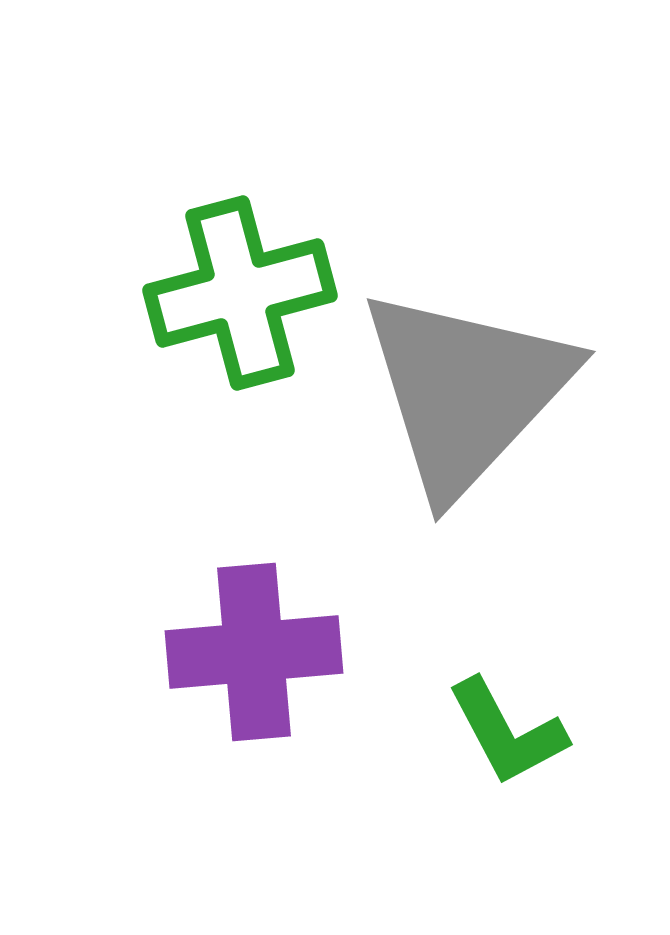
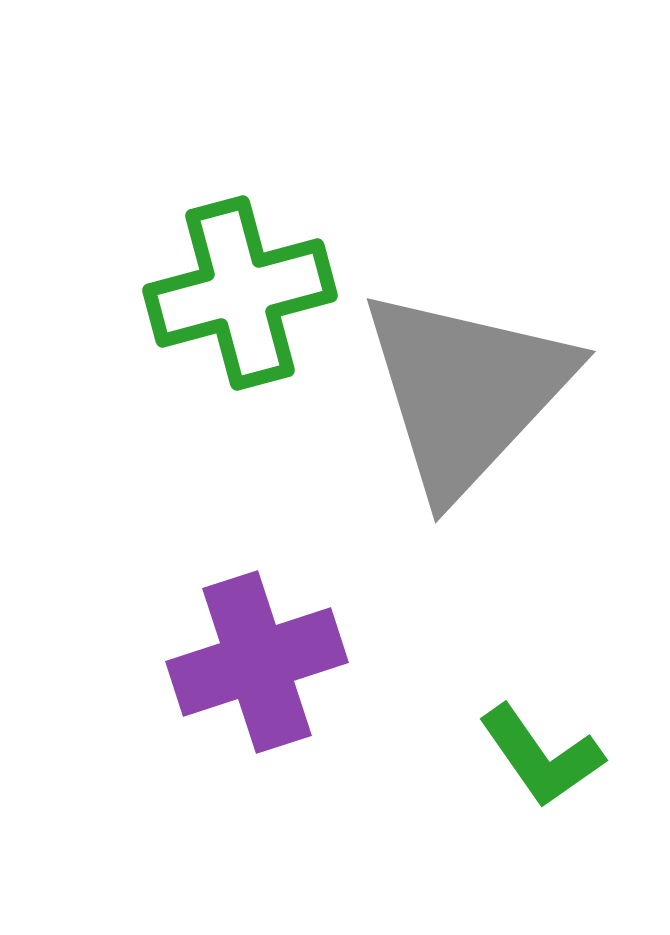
purple cross: moved 3 px right, 10 px down; rotated 13 degrees counterclockwise
green L-shape: moved 34 px right, 24 px down; rotated 7 degrees counterclockwise
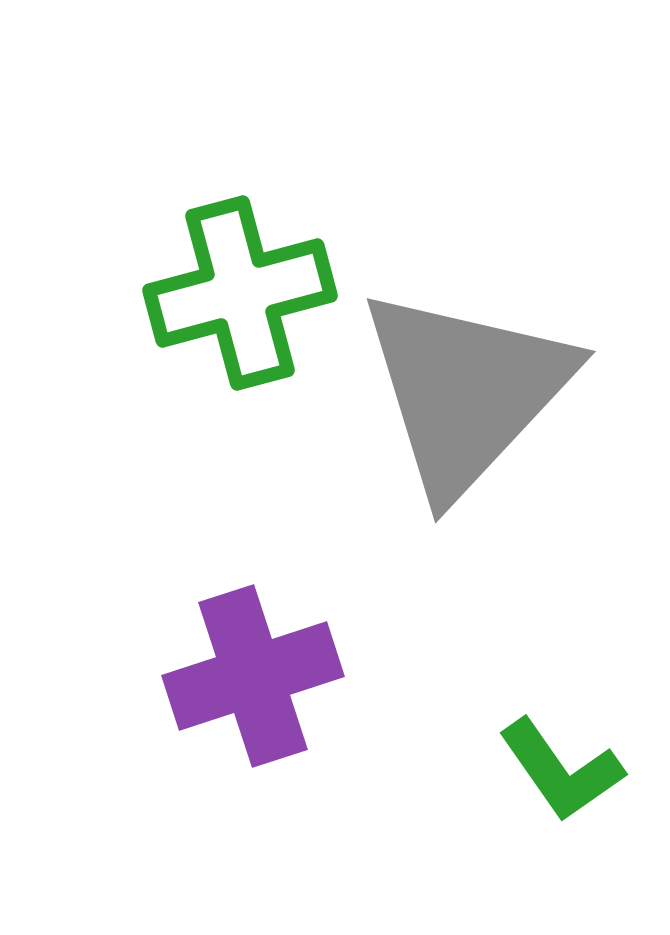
purple cross: moved 4 px left, 14 px down
green L-shape: moved 20 px right, 14 px down
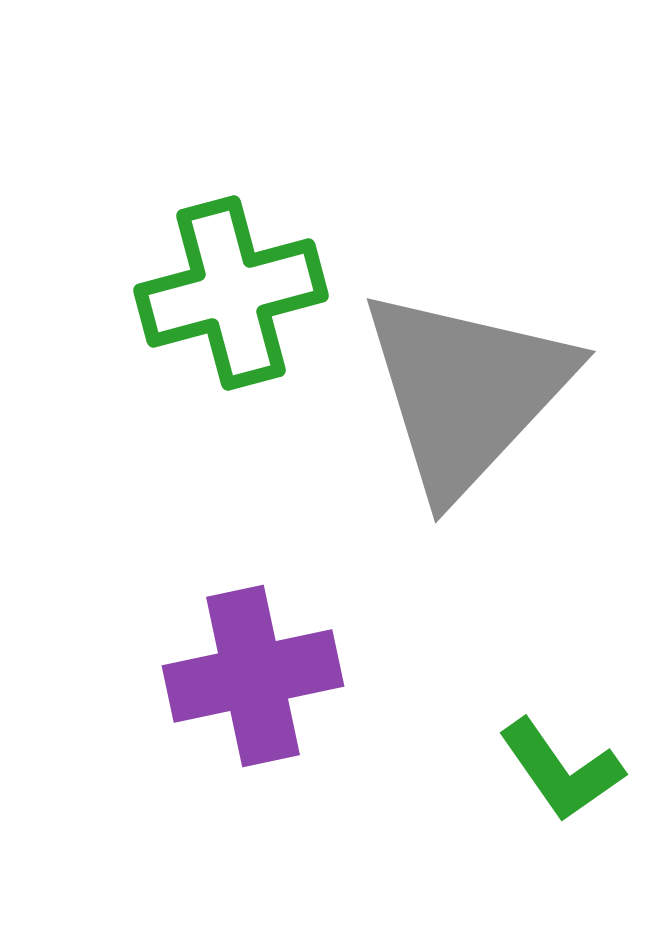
green cross: moved 9 px left
purple cross: rotated 6 degrees clockwise
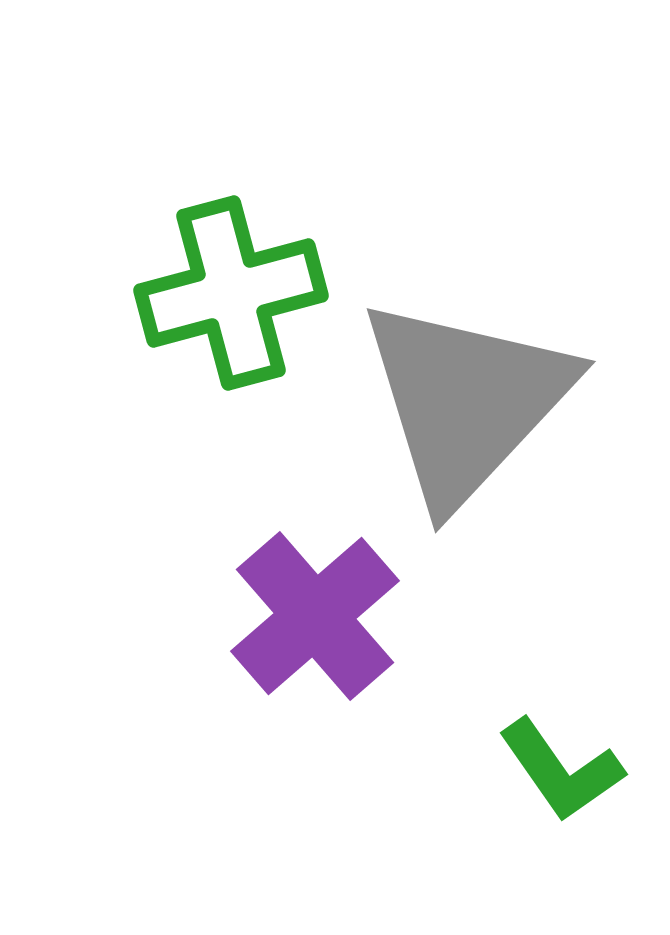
gray triangle: moved 10 px down
purple cross: moved 62 px right, 60 px up; rotated 29 degrees counterclockwise
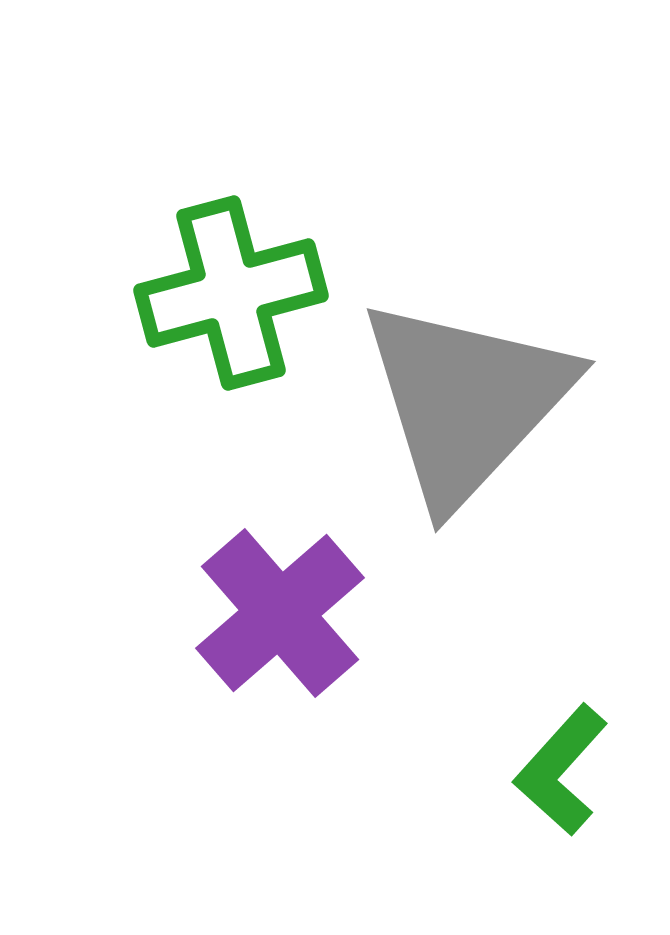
purple cross: moved 35 px left, 3 px up
green L-shape: rotated 77 degrees clockwise
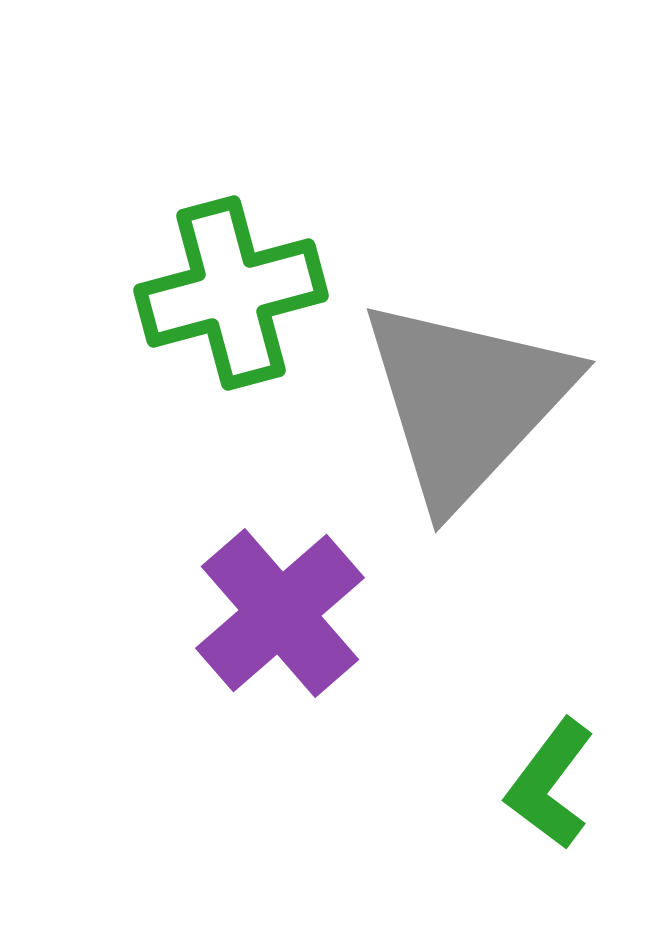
green L-shape: moved 11 px left, 14 px down; rotated 5 degrees counterclockwise
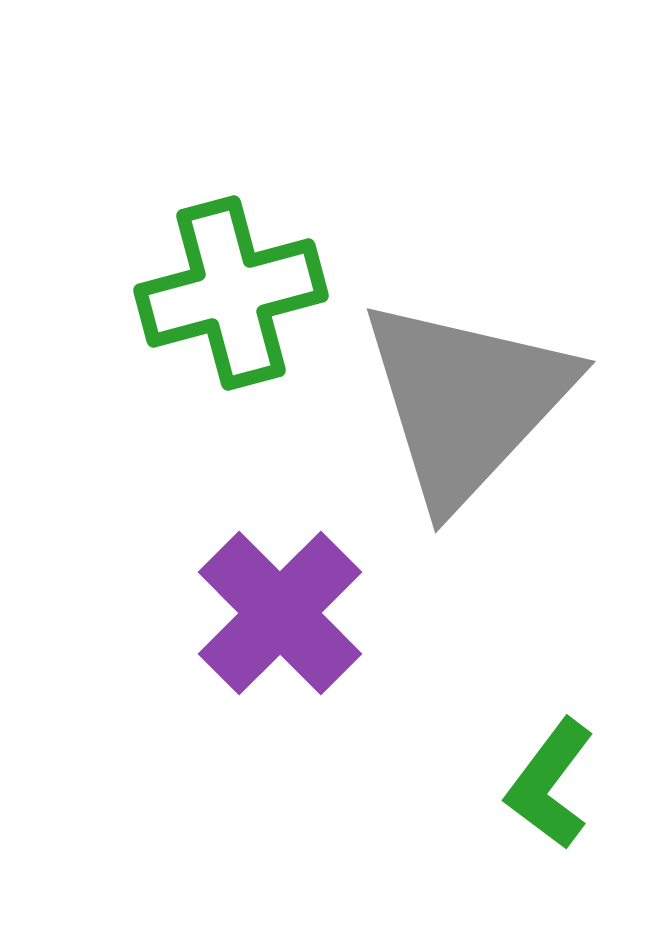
purple cross: rotated 4 degrees counterclockwise
